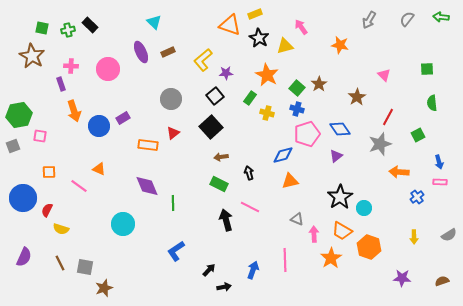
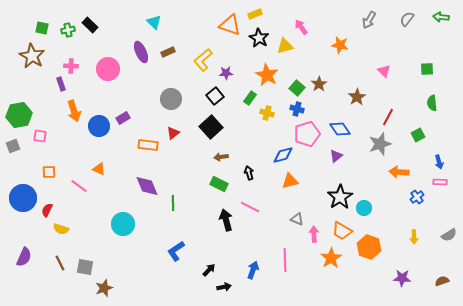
pink triangle at (384, 75): moved 4 px up
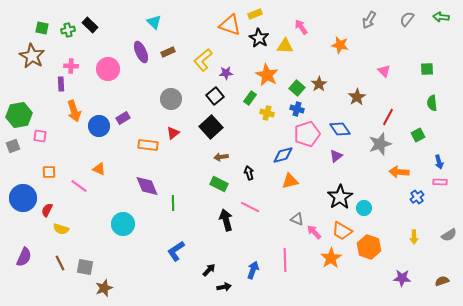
yellow triangle at (285, 46): rotated 18 degrees clockwise
purple rectangle at (61, 84): rotated 16 degrees clockwise
pink arrow at (314, 234): moved 2 px up; rotated 42 degrees counterclockwise
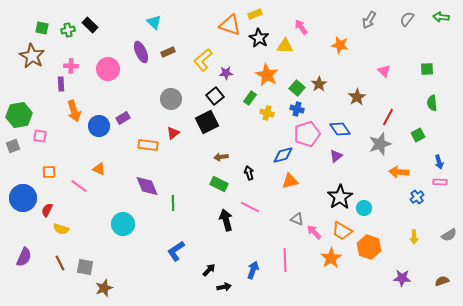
black square at (211, 127): moved 4 px left, 5 px up; rotated 15 degrees clockwise
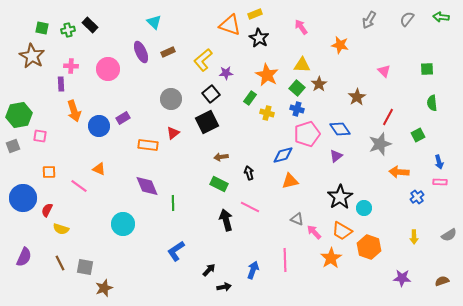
yellow triangle at (285, 46): moved 17 px right, 19 px down
black square at (215, 96): moved 4 px left, 2 px up
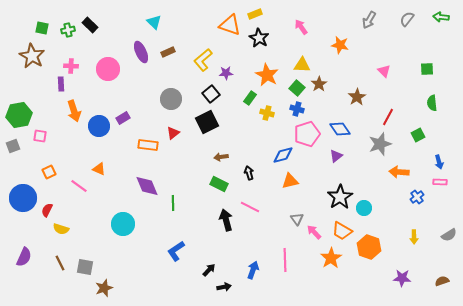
orange square at (49, 172): rotated 24 degrees counterclockwise
gray triangle at (297, 219): rotated 32 degrees clockwise
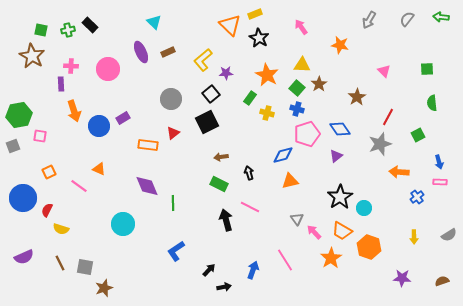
orange triangle at (230, 25): rotated 25 degrees clockwise
green square at (42, 28): moved 1 px left, 2 px down
purple semicircle at (24, 257): rotated 42 degrees clockwise
pink line at (285, 260): rotated 30 degrees counterclockwise
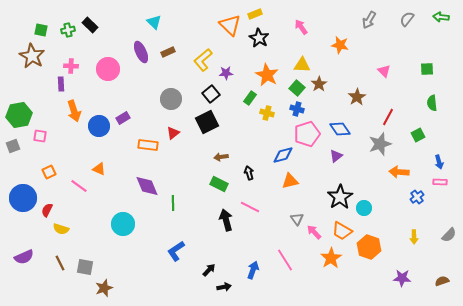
gray semicircle at (449, 235): rotated 14 degrees counterclockwise
